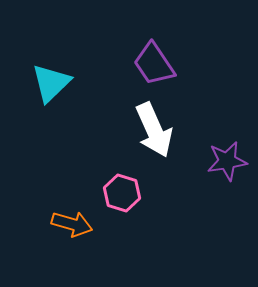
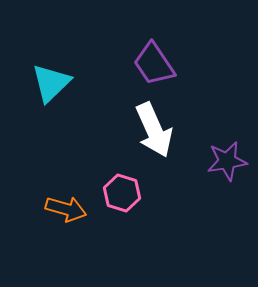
orange arrow: moved 6 px left, 15 px up
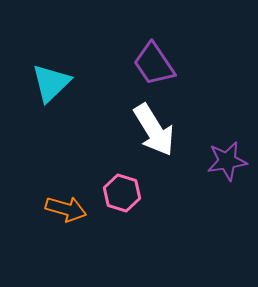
white arrow: rotated 8 degrees counterclockwise
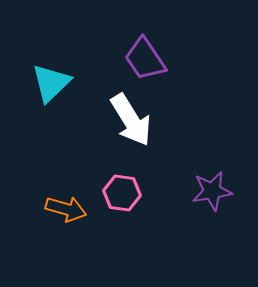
purple trapezoid: moved 9 px left, 5 px up
white arrow: moved 23 px left, 10 px up
purple star: moved 15 px left, 30 px down
pink hexagon: rotated 9 degrees counterclockwise
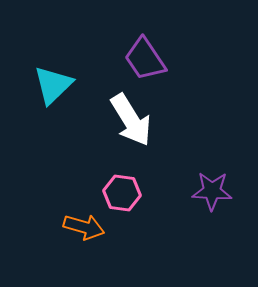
cyan triangle: moved 2 px right, 2 px down
purple star: rotated 12 degrees clockwise
orange arrow: moved 18 px right, 18 px down
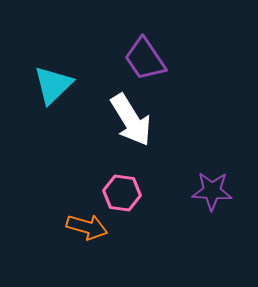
orange arrow: moved 3 px right
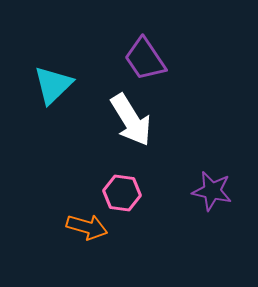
purple star: rotated 9 degrees clockwise
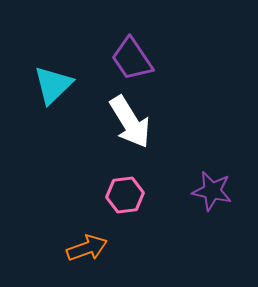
purple trapezoid: moved 13 px left
white arrow: moved 1 px left, 2 px down
pink hexagon: moved 3 px right, 2 px down; rotated 15 degrees counterclockwise
orange arrow: moved 21 px down; rotated 36 degrees counterclockwise
